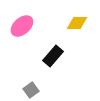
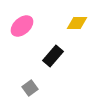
gray square: moved 1 px left, 2 px up
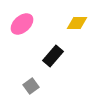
pink ellipse: moved 2 px up
gray square: moved 1 px right, 2 px up
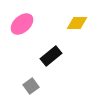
black rectangle: moved 2 px left; rotated 10 degrees clockwise
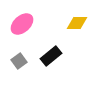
gray square: moved 12 px left, 25 px up
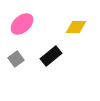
yellow diamond: moved 1 px left, 4 px down
gray square: moved 3 px left, 2 px up
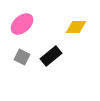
gray square: moved 6 px right, 2 px up; rotated 28 degrees counterclockwise
